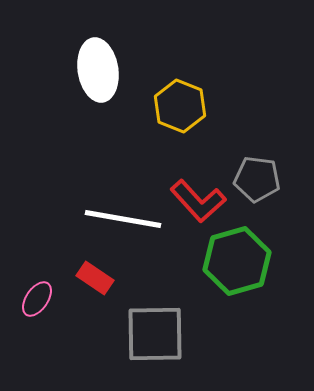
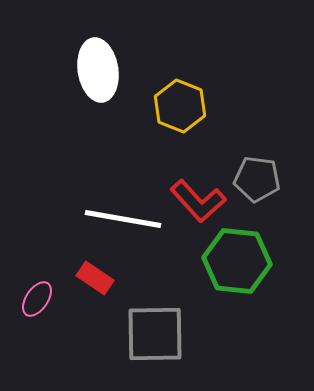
green hexagon: rotated 22 degrees clockwise
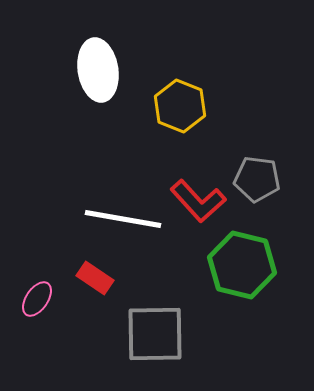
green hexagon: moved 5 px right, 4 px down; rotated 8 degrees clockwise
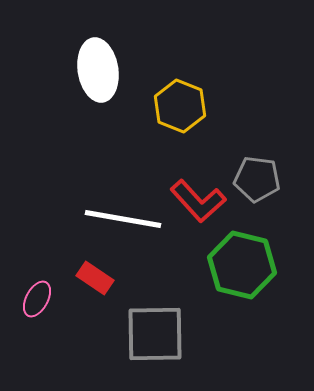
pink ellipse: rotated 6 degrees counterclockwise
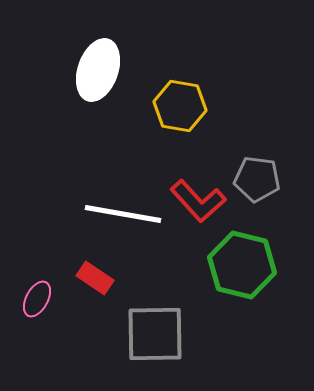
white ellipse: rotated 28 degrees clockwise
yellow hexagon: rotated 12 degrees counterclockwise
white line: moved 5 px up
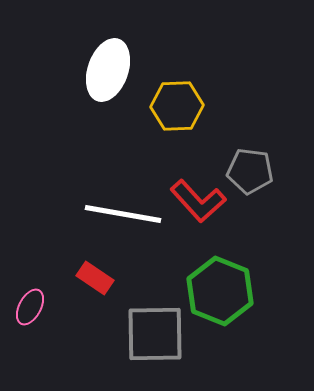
white ellipse: moved 10 px right
yellow hexagon: moved 3 px left; rotated 12 degrees counterclockwise
gray pentagon: moved 7 px left, 8 px up
green hexagon: moved 22 px left, 26 px down; rotated 8 degrees clockwise
pink ellipse: moved 7 px left, 8 px down
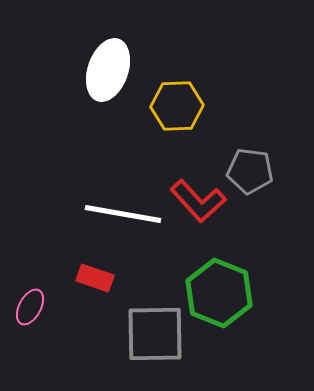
red rectangle: rotated 15 degrees counterclockwise
green hexagon: moved 1 px left, 2 px down
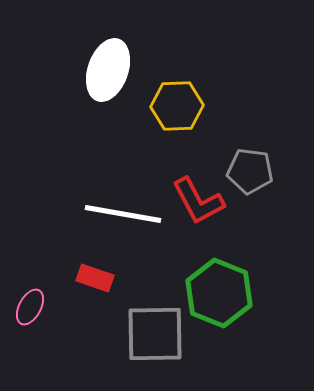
red L-shape: rotated 14 degrees clockwise
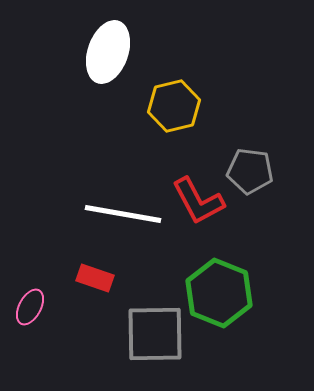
white ellipse: moved 18 px up
yellow hexagon: moved 3 px left; rotated 12 degrees counterclockwise
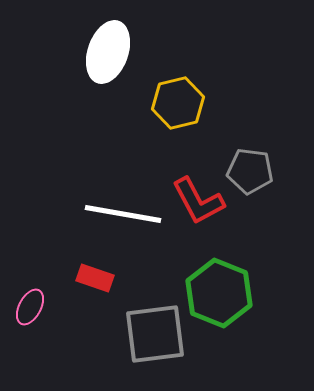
yellow hexagon: moved 4 px right, 3 px up
gray square: rotated 6 degrees counterclockwise
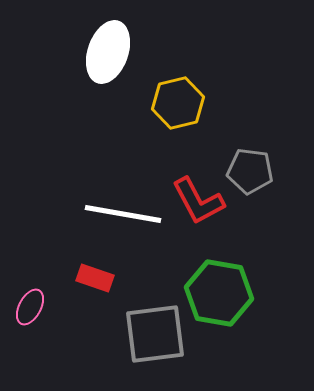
green hexagon: rotated 12 degrees counterclockwise
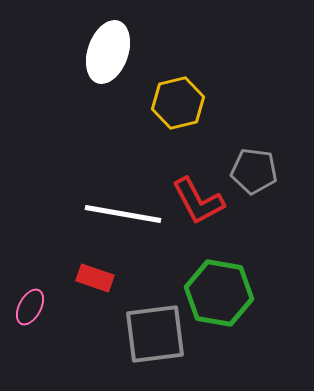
gray pentagon: moved 4 px right
